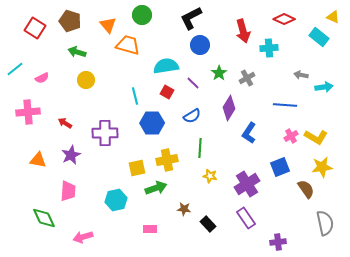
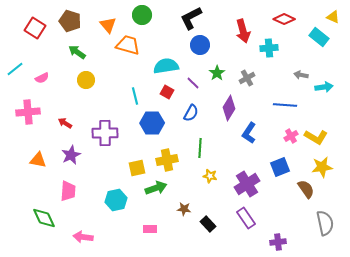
green arrow at (77, 52): rotated 18 degrees clockwise
green star at (219, 73): moved 2 px left
blue semicircle at (192, 116): moved 1 px left, 3 px up; rotated 30 degrees counterclockwise
pink arrow at (83, 237): rotated 24 degrees clockwise
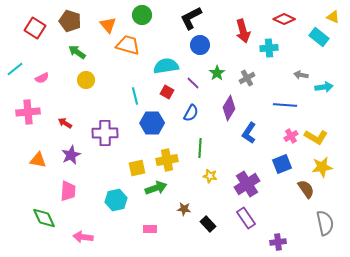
blue square at (280, 167): moved 2 px right, 3 px up
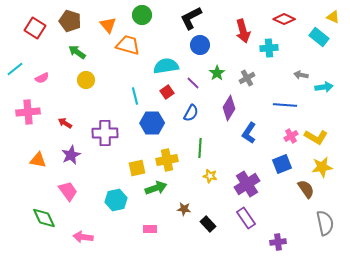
red square at (167, 92): rotated 24 degrees clockwise
pink trapezoid at (68, 191): rotated 40 degrees counterclockwise
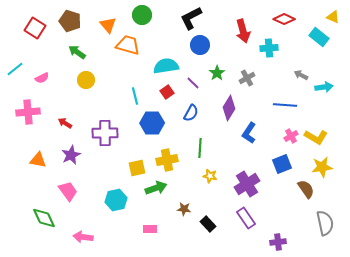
gray arrow at (301, 75): rotated 16 degrees clockwise
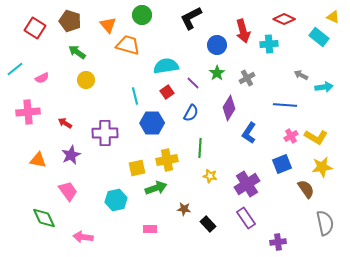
blue circle at (200, 45): moved 17 px right
cyan cross at (269, 48): moved 4 px up
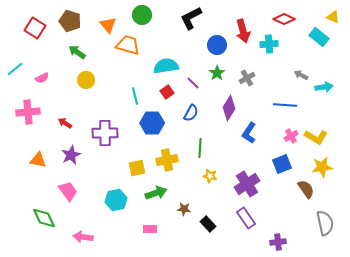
green arrow at (156, 188): moved 5 px down
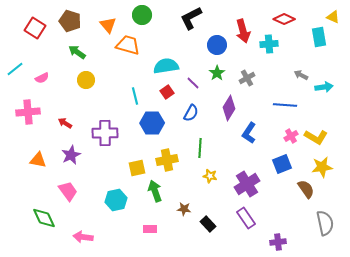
cyan rectangle at (319, 37): rotated 42 degrees clockwise
green arrow at (156, 193): moved 1 px left, 2 px up; rotated 90 degrees counterclockwise
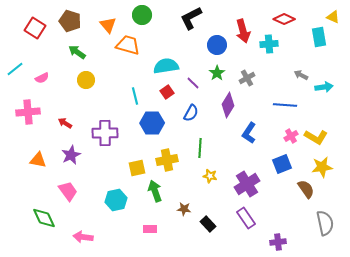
purple diamond at (229, 108): moved 1 px left, 3 px up
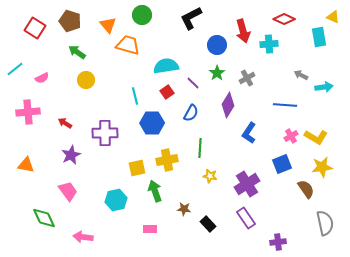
orange triangle at (38, 160): moved 12 px left, 5 px down
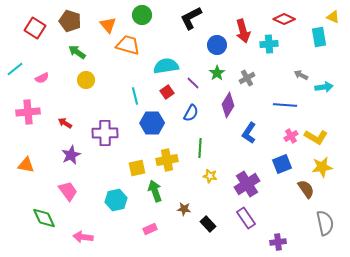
pink rectangle at (150, 229): rotated 24 degrees counterclockwise
